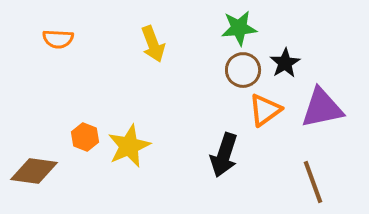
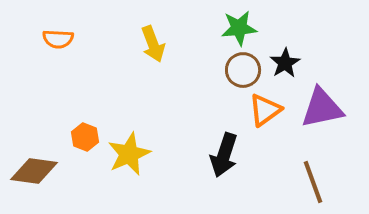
yellow star: moved 8 px down
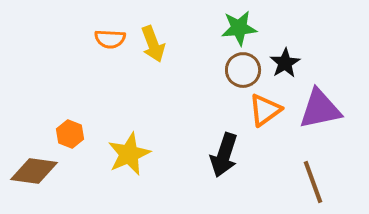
orange semicircle: moved 52 px right
purple triangle: moved 2 px left, 1 px down
orange hexagon: moved 15 px left, 3 px up
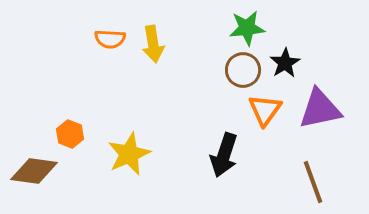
green star: moved 8 px right
yellow arrow: rotated 12 degrees clockwise
orange triangle: rotated 18 degrees counterclockwise
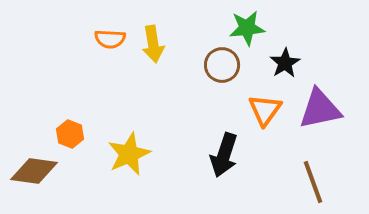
brown circle: moved 21 px left, 5 px up
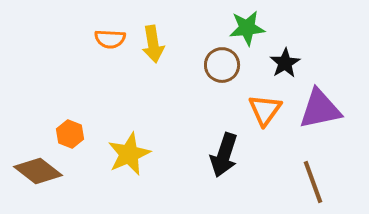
brown diamond: moved 4 px right; rotated 30 degrees clockwise
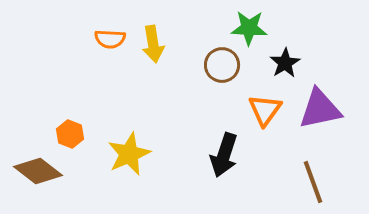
green star: moved 2 px right; rotated 9 degrees clockwise
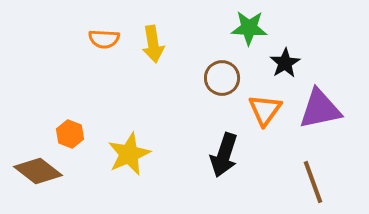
orange semicircle: moved 6 px left
brown circle: moved 13 px down
